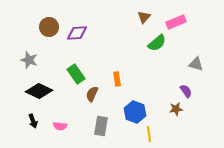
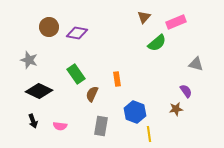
purple diamond: rotated 15 degrees clockwise
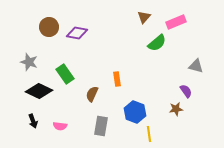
gray star: moved 2 px down
gray triangle: moved 2 px down
green rectangle: moved 11 px left
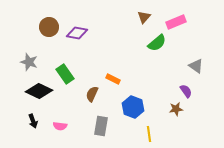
gray triangle: rotated 21 degrees clockwise
orange rectangle: moved 4 px left; rotated 56 degrees counterclockwise
blue hexagon: moved 2 px left, 5 px up
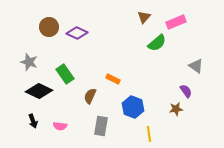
purple diamond: rotated 15 degrees clockwise
brown semicircle: moved 2 px left, 2 px down
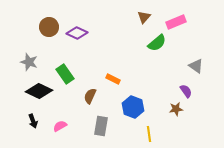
pink semicircle: rotated 144 degrees clockwise
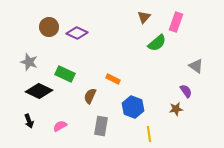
pink rectangle: rotated 48 degrees counterclockwise
green rectangle: rotated 30 degrees counterclockwise
black arrow: moved 4 px left
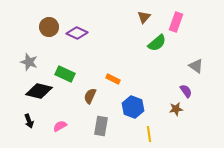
black diamond: rotated 12 degrees counterclockwise
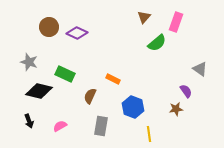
gray triangle: moved 4 px right, 3 px down
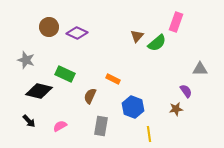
brown triangle: moved 7 px left, 19 px down
gray star: moved 3 px left, 2 px up
gray triangle: rotated 35 degrees counterclockwise
black arrow: rotated 24 degrees counterclockwise
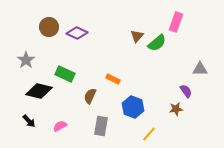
gray star: rotated 18 degrees clockwise
yellow line: rotated 49 degrees clockwise
